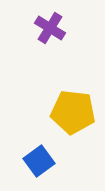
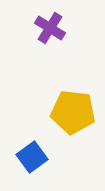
blue square: moved 7 px left, 4 px up
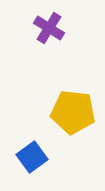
purple cross: moved 1 px left
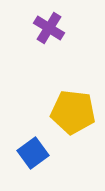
blue square: moved 1 px right, 4 px up
